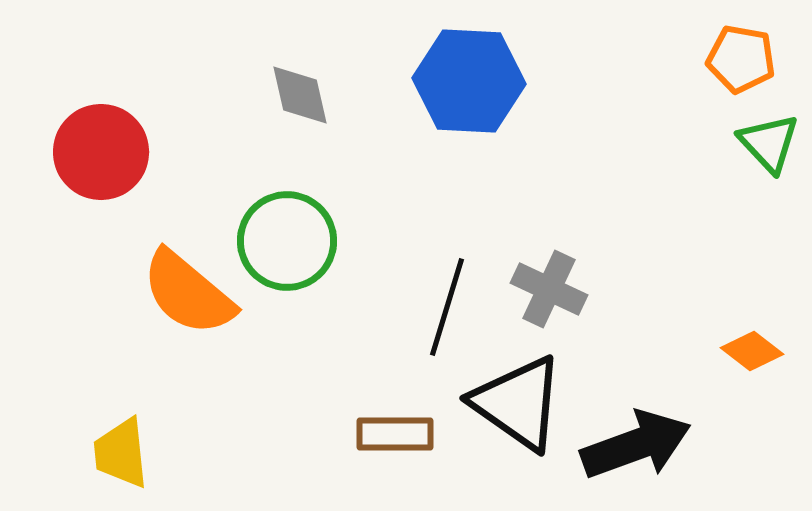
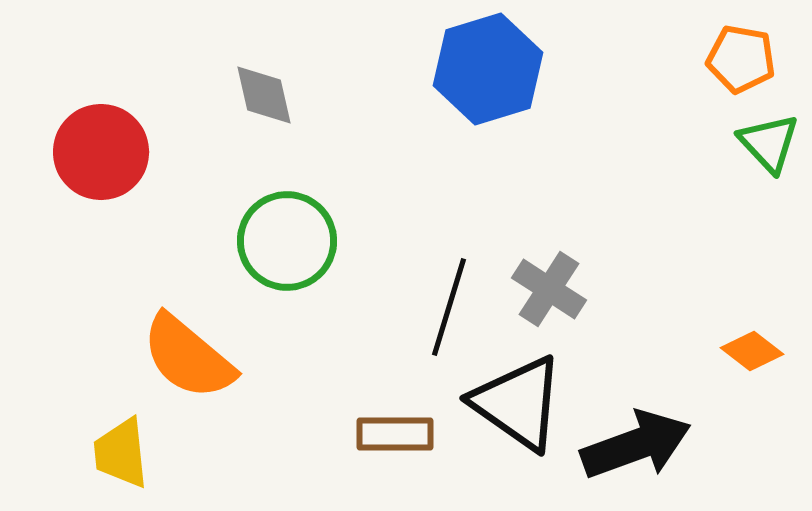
blue hexagon: moved 19 px right, 12 px up; rotated 20 degrees counterclockwise
gray diamond: moved 36 px left
gray cross: rotated 8 degrees clockwise
orange semicircle: moved 64 px down
black line: moved 2 px right
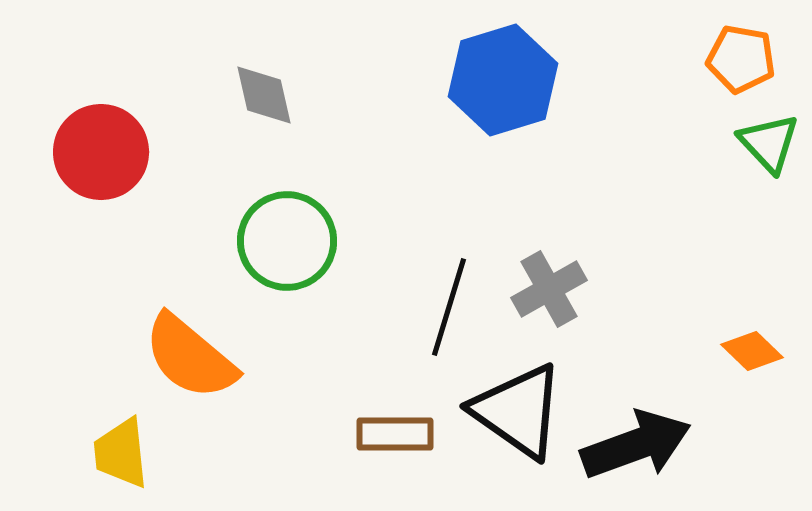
blue hexagon: moved 15 px right, 11 px down
gray cross: rotated 28 degrees clockwise
orange diamond: rotated 6 degrees clockwise
orange semicircle: moved 2 px right
black triangle: moved 8 px down
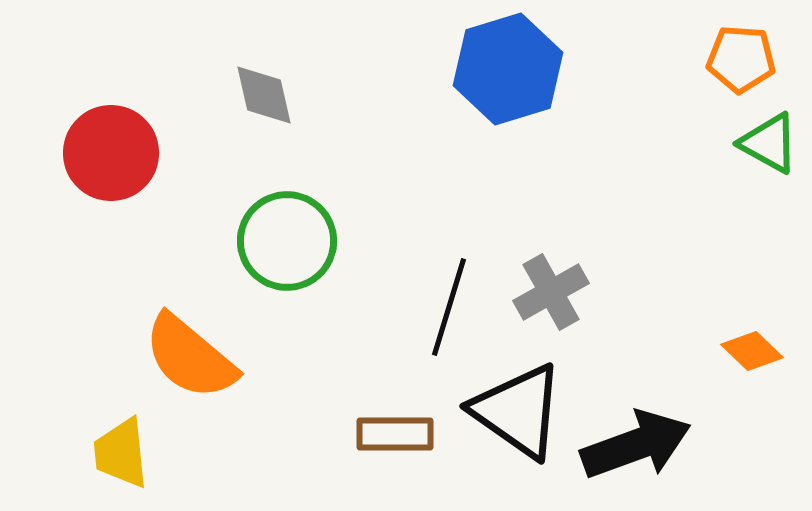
orange pentagon: rotated 6 degrees counterclockwise
blue hexagon: moved 5 px right, 11 px up
green triangle: rotated 18 degrees counterclockwise
red circle: moved 10 px right, 1 px down
gray cross: moved 2 px right, 3 px down
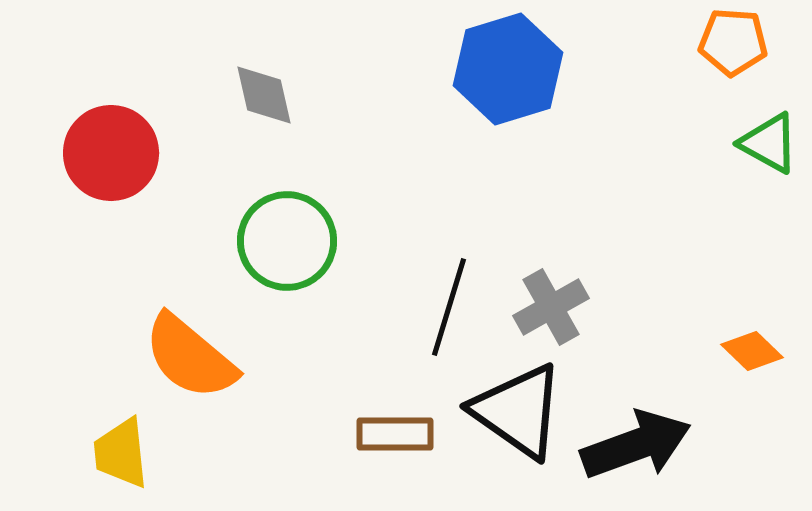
orange pentagon: moved 8 px left, 17 px up
gray cross: moved 15 px down
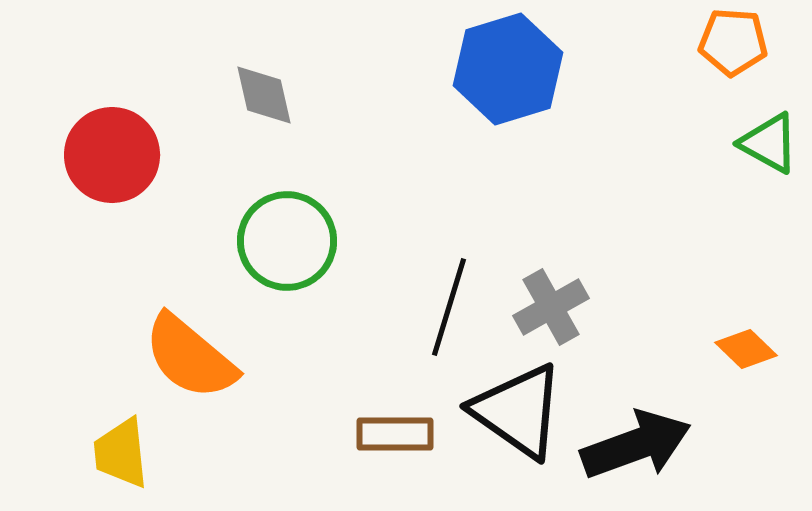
red circle: moved 1 px right, 2 px down
orange diamond: moved 6 px left, 2 px up
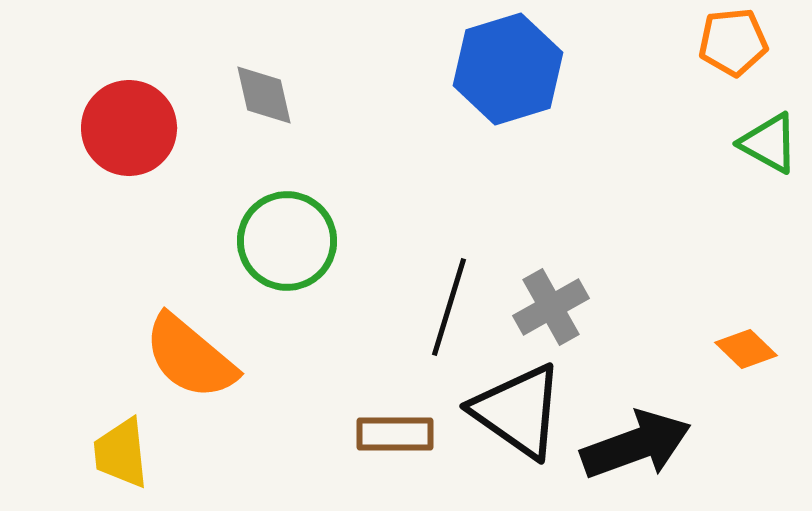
orange pentagon: rotated 10 degrees counterclockwise
red circle: moved 17 px right, 27 px up
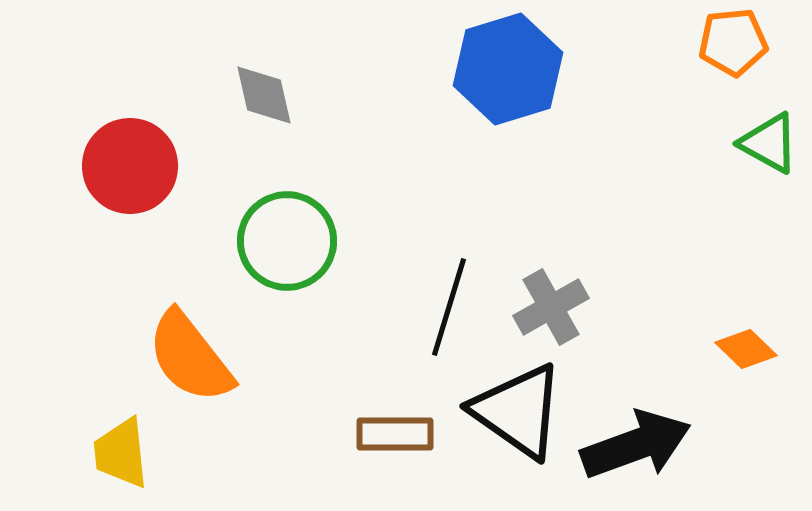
red circle: moved 1 px right, 38 px down
orange semicircle: rotated 12 degrees clockwise
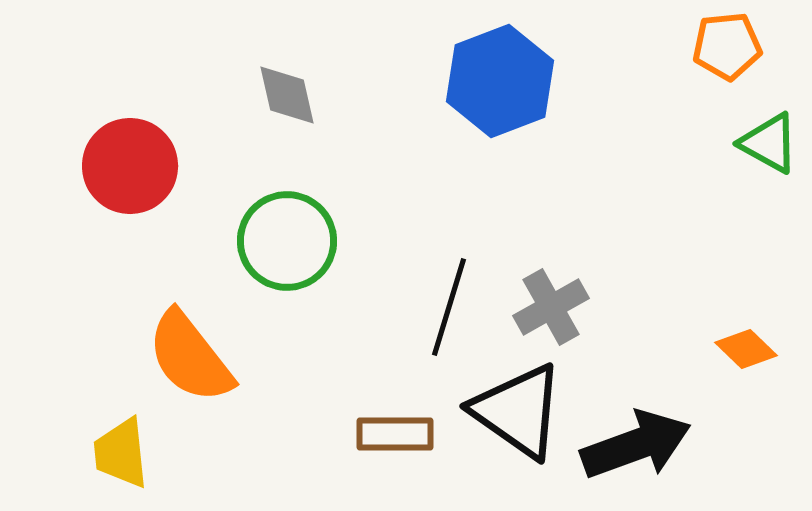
orange pentagon: moved 6 px left, 4 px down
blue hexagon: moved 8 px left, 12 px down; rotated 4 degrees counterclockwise
gray diamond: moved 23 px right
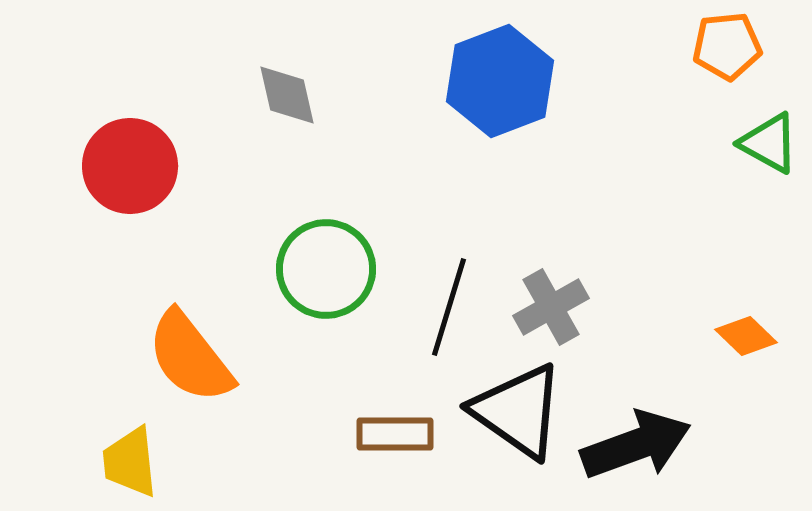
green circle: moved 39 px right, 28 px down
orange diamond: moved 13 px up
yellow trapezoid: moved 9 px right, 9 px down
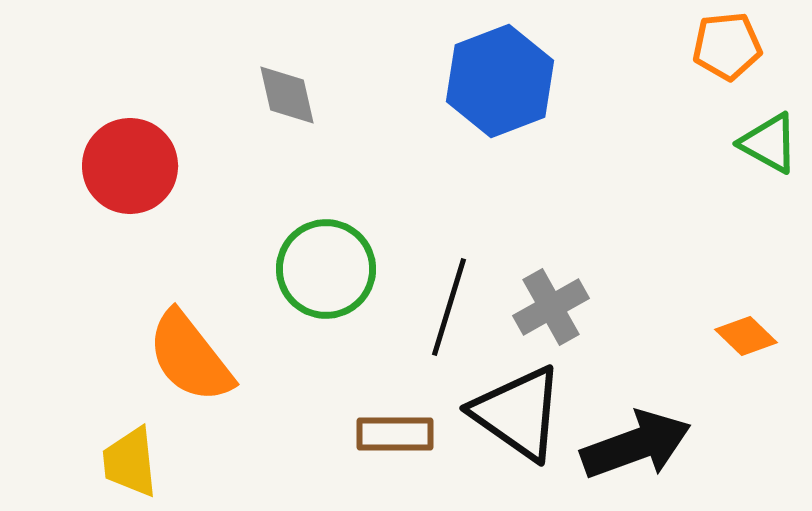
black triangle: moved 2 px down
